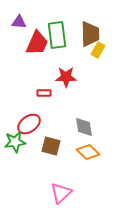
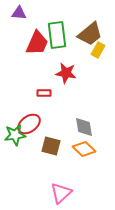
purple triangle: moved 9 px up
brown trapezoid: rotated 52 degrees clockwise
red star: moved 4 px up; rotated 10 degrees clockwise
green star: moved 7 px up
orange diamond: moved 4 px left, 3 px up
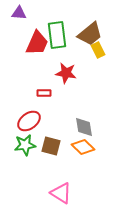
yellow rectangle: rotated 56 degrees counterclockwise
red ellipse: moved 3 px up
green star: moved 10 px right, 10 px down
orange diamond: moved 1 px left, 2 px up
pink triangle: rotated 45 degrees counterclockwise
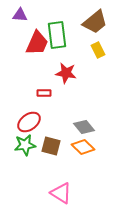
purple triangle: moved 1 px right, 2 px down
brown trapezoid: moved 5 px right, 12 px up
red ellipse: moved 1 px down
gray diamond: rotated 30 degrees counterclockwise
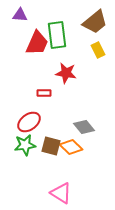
orange diamond: moved 12 px left
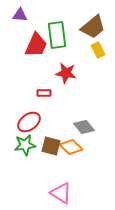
brown trapezoid: moved 2 px left, 5 px down
red trapezoid: moved 1 px left, 2 px down
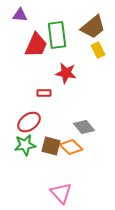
pink triangle: rotated 15 degrees clockwise
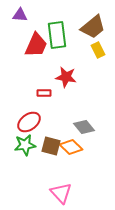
red star: moved 4 px down
